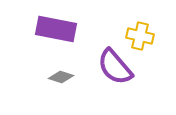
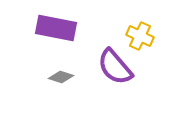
purple rectangle: moved 1 px up
yellow cross: rotated 12 degrees clockwise
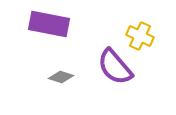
purple rectangle: moved 7 px left, 4 px up
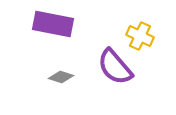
purple rectangle: moved 4 px right
